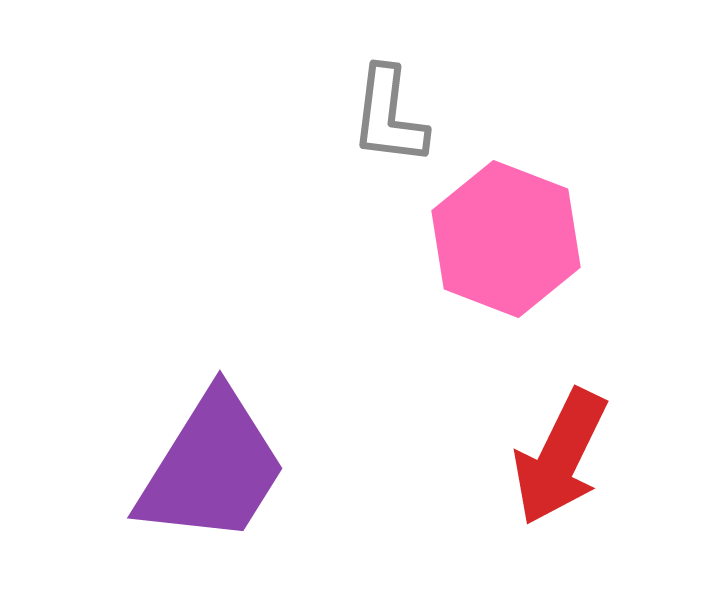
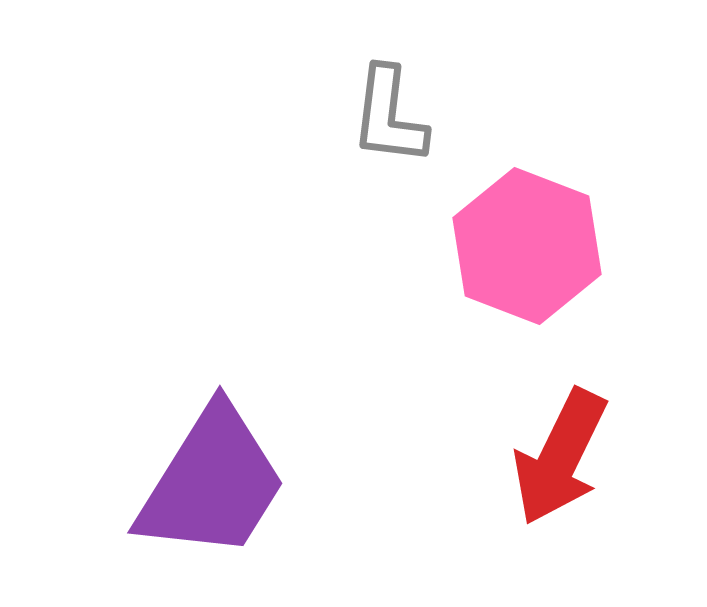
pink hexagon: moved 21 px right, 7 px down
purple trapezoid: moved 15 px down
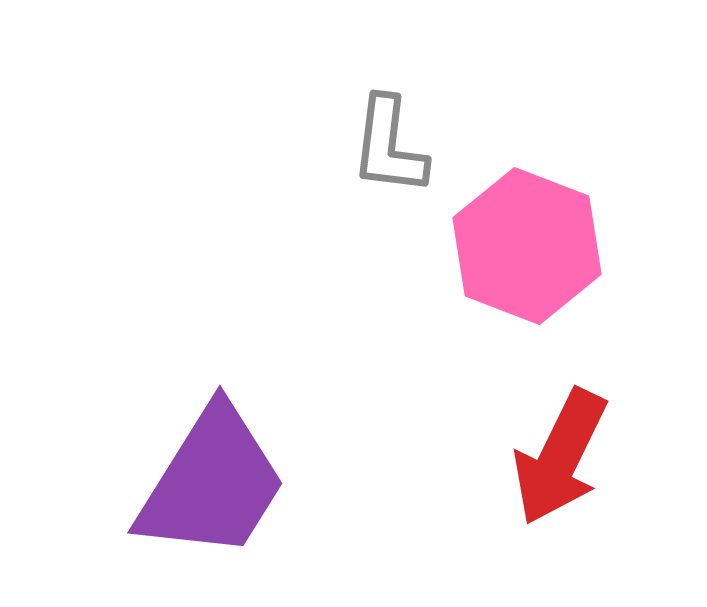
gray L-shape: moved 30 px down
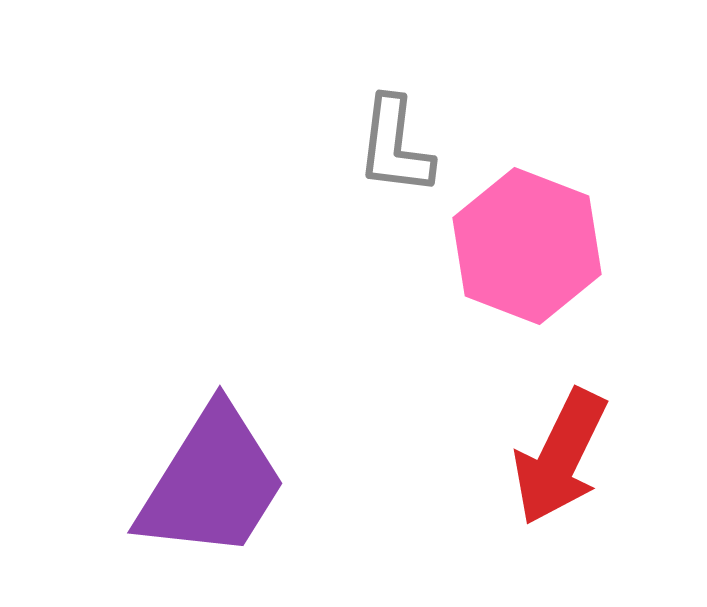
gray L-shape: moved 6 px right
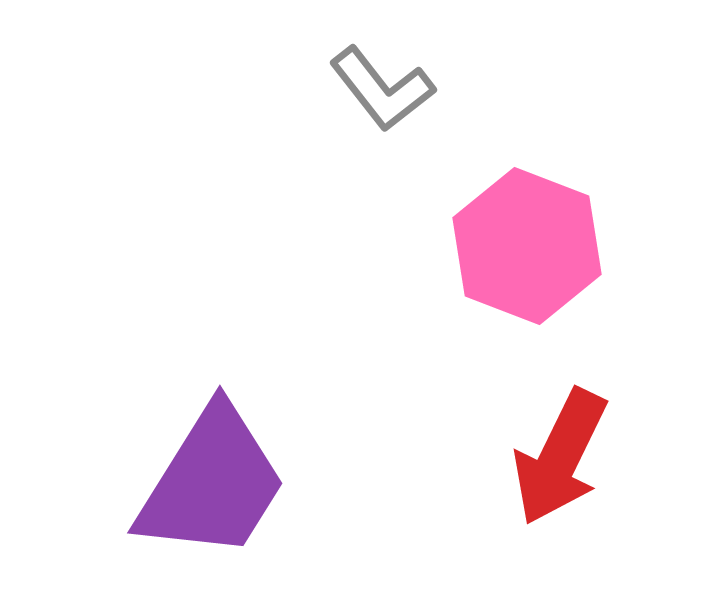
gray L-shape: moved 13 px left, 57 px up; rotated 45 degrees counterclockwise
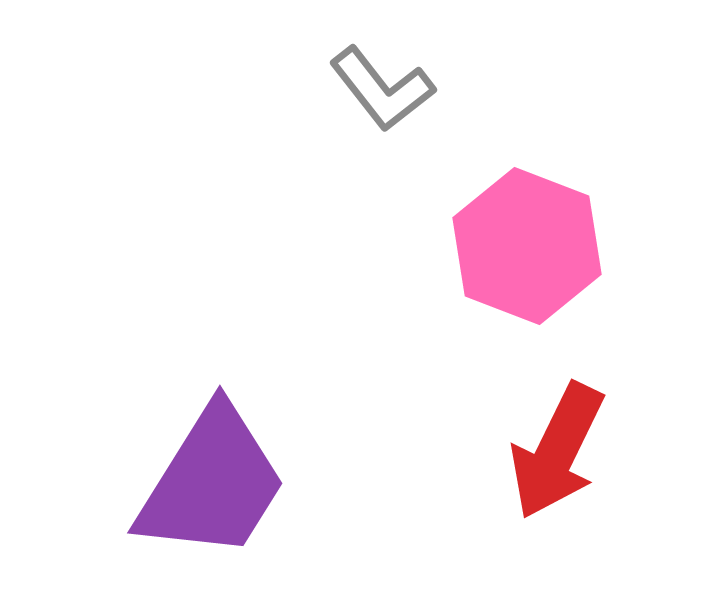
red arrow: moved 3 px left, 6 px up
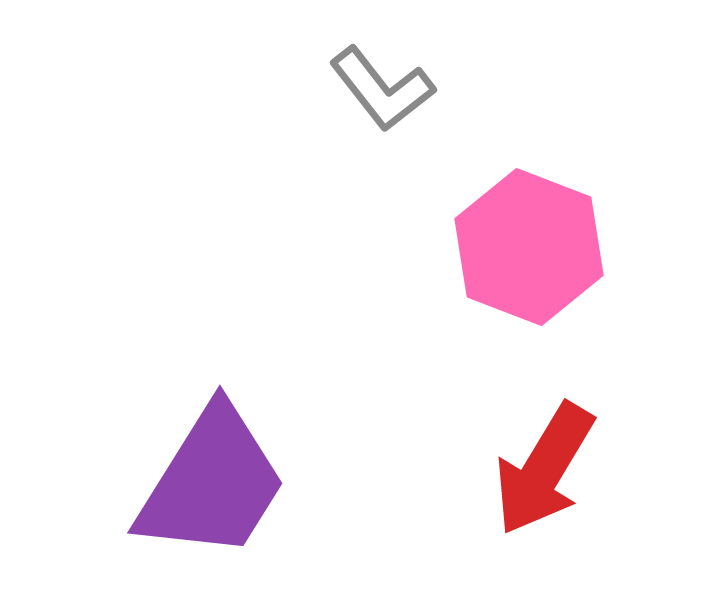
pink hexagon: moved 2 px right, 1 px down
red arrow: moved 13 px left, 18 px down; rotated 5 degrees clockwise
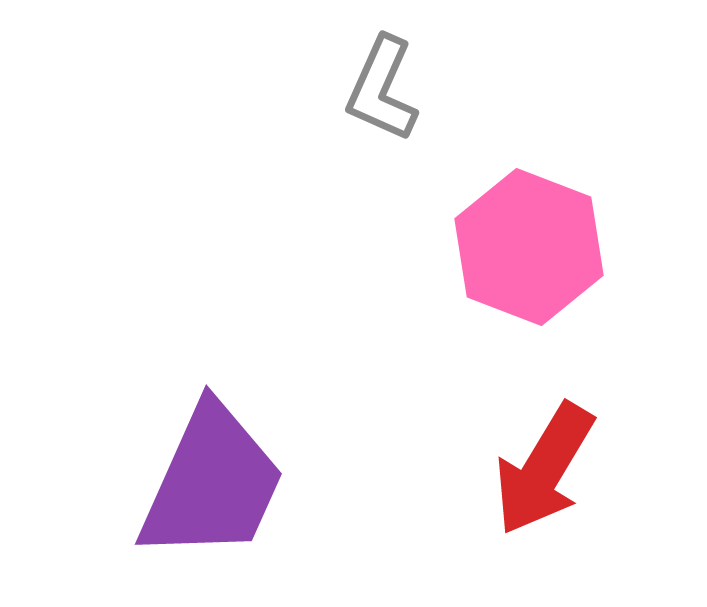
gray L-shape: rotated 62 degrees clockwise
purple trapezoid: rotated 8 degrees counterclockwise
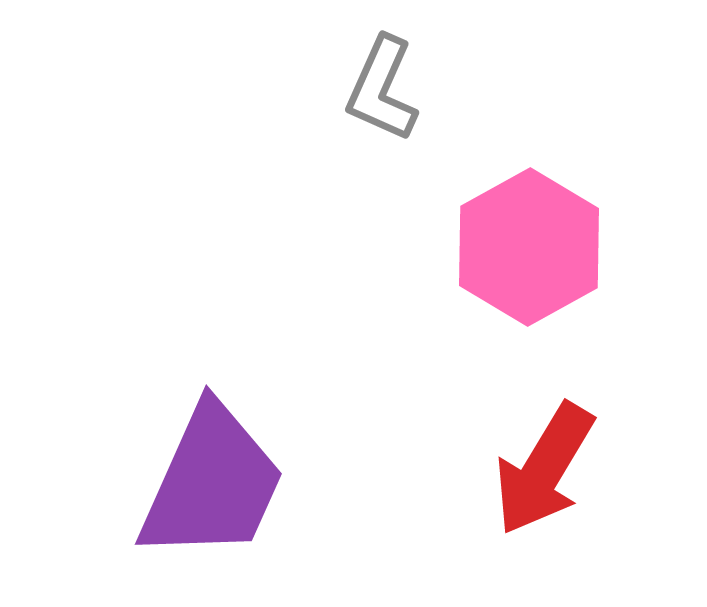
pink hexagon: rotated 10 degrees clockwise
